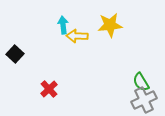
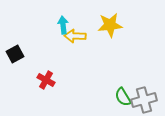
yellow arrow: moved 2 px left
black square: rotated 18 degrees clockwise
green semicircle: moved 18 px left, 15 px down
red cross: moved 3 px left, 9 px up; rotated 18 degrees counterclockwise
gray cross: rotated 10 degrees clockwise
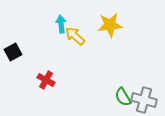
cyan arrow: moved 2 px left, 1 px up
yellow arrow: rotated 40 degrees clockwise
black square: moved 2 px left, 2 px up
gray cross: rotated 30 degrees clockwise
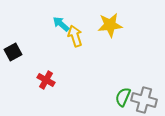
cyan arrow: rotated 42 degrees counterclockwise
yellow arrow: rotated 30 degrees clockwise
green semicircle: rotated 54 degrees clockwise
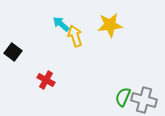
black square: rotated 24 degrees counterclockwise
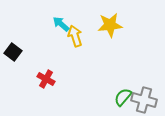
red cross: moved 1 px up
green semicircle: rotated 18 degrees clockwise
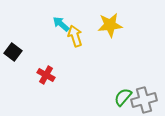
red cross: moved 4 px up
gray cross: rotated 30 degrees counterclockwise
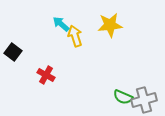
green semicircle: rotated 108 degrees counterclockwise
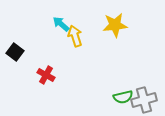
yellow star: moved 5 px right
black square: moved 2 px right
green semicircle: rotated 36 degrees counterclockwise
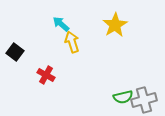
yellow star: rotated 25 degrees counterclockwise
yellow arrow: moved 3 px left, 6 px down
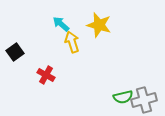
yellow star: moved 16 px left; rotated 25 degrees counterclockwise
black square: rotated 18 degrees clockwise
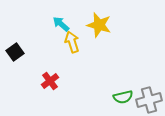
red cross: moved 4 px right, 6 px down; rotated 24 degrees clockwise
gray cross: moved 5 px right
